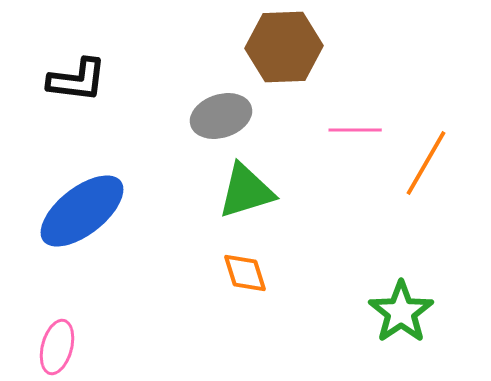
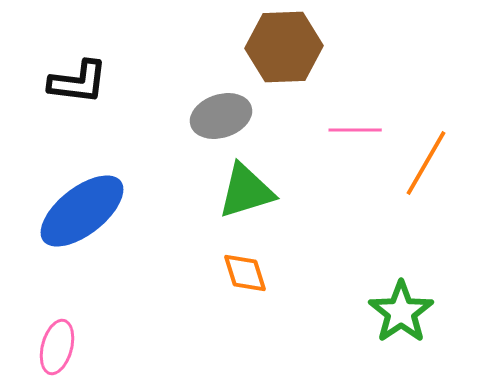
black L-shape: moved 1 px right, 2 px down
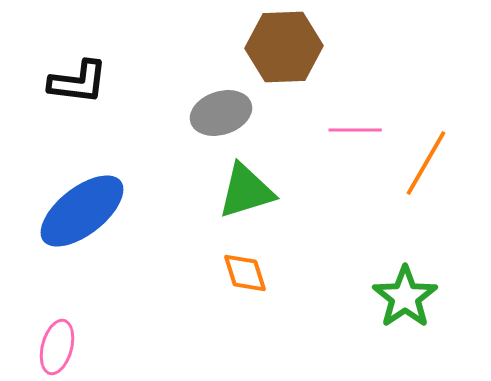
gray ellipse: moved 3 px up
green star: moved 4 px right, 15 px up
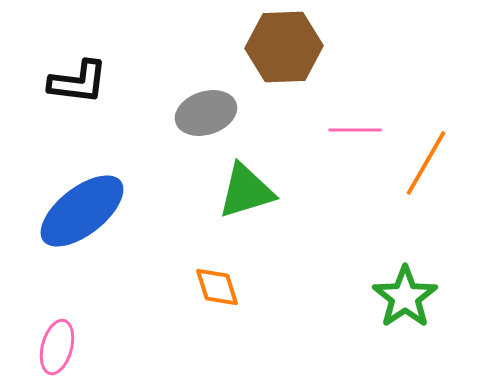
gray ellipse: moved 15 px left
orange diamond: moved 28 px left, 14 px down
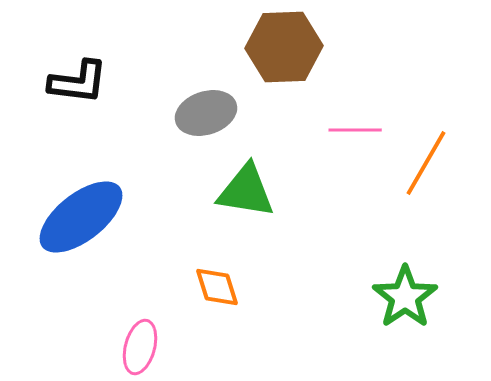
green triangle: rotated 26 degrees clockwise
blue ellipse: moved 1 px left, 6 px down
pink ellipse: moved 83 px right
